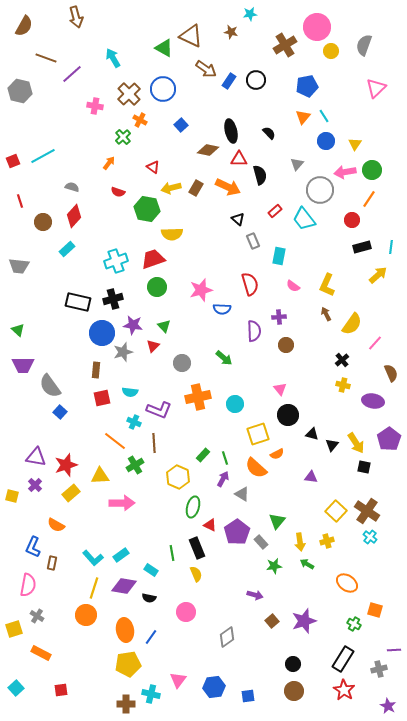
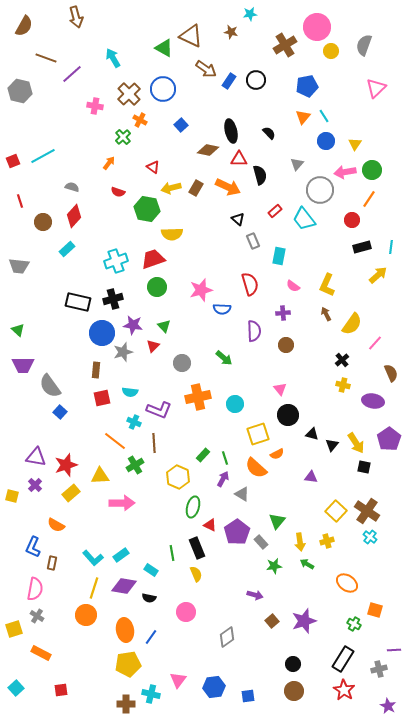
purple cross at (279, 317): moved 4 px right, 4 px up
pink semicircle at (28, 585): moved 7 px right, 4 px down
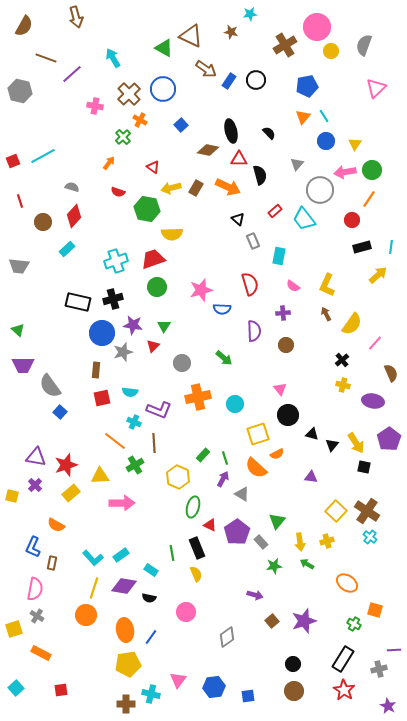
green triangle at (164, 326): rotated 16 degrees clockwise
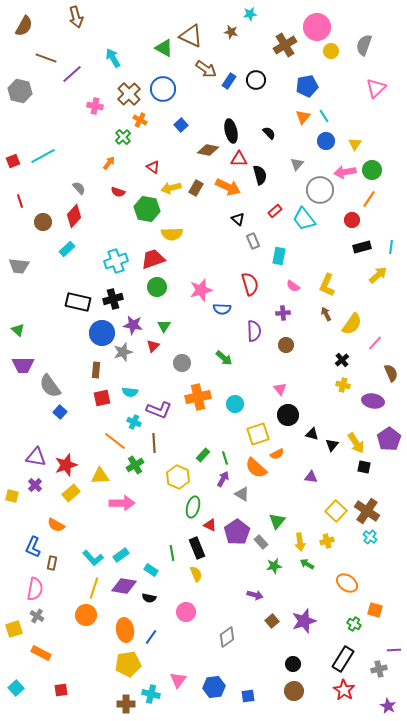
gray semicircle at (72, 187): moved 7 px right, 1 px down; rotated 32 degrees clockwise
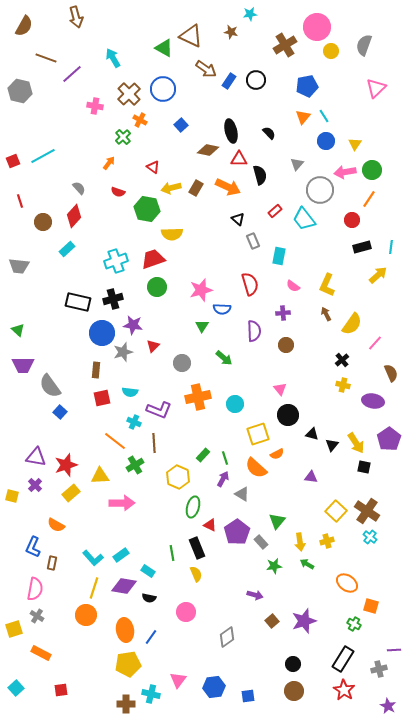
green triangle at (164, 326): moved 38 px right
cyan rectangle at (151, 570): moved 3 px left, 1 px down
orange square at (375, 610): moved 4 px left, 4 px up
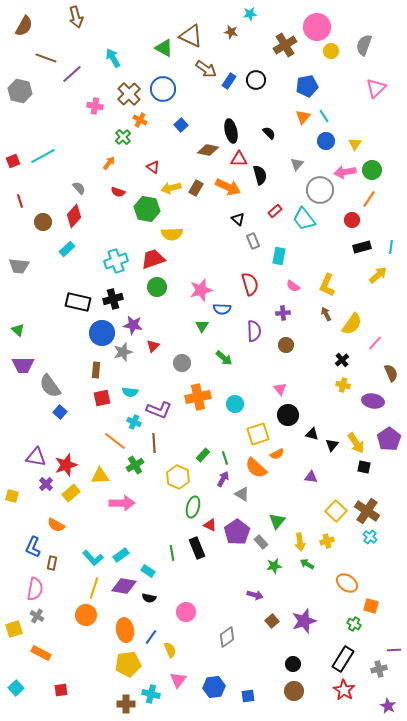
purple cross at (35, 485): moved 11 px right, 1 px up
yellow semicircle at (196, 574): moved 26 px left, 76 px down
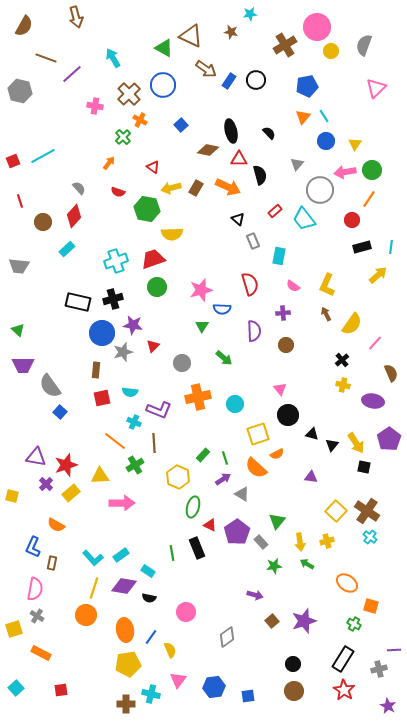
blue circle at (163, 89): moved 4 px up
purple arrow at (223, 479): rotated 28 degrees clockwise
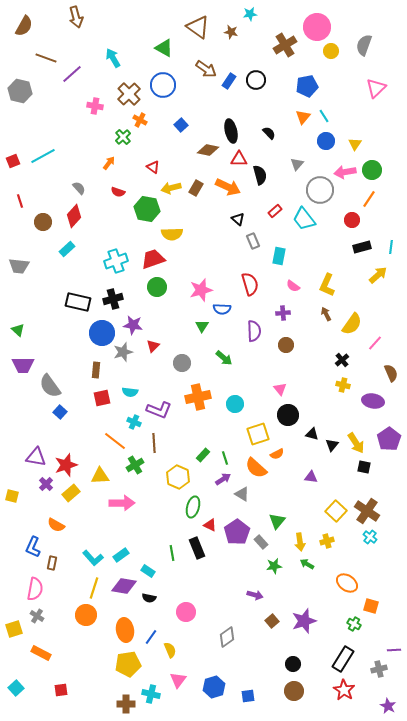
brown triangle at (191, 36): moved 7 px right, 9 px up; rotated 10 degrees clockwise
blue hexagon at (214, 687): rotated 10 degrees counterclockwise
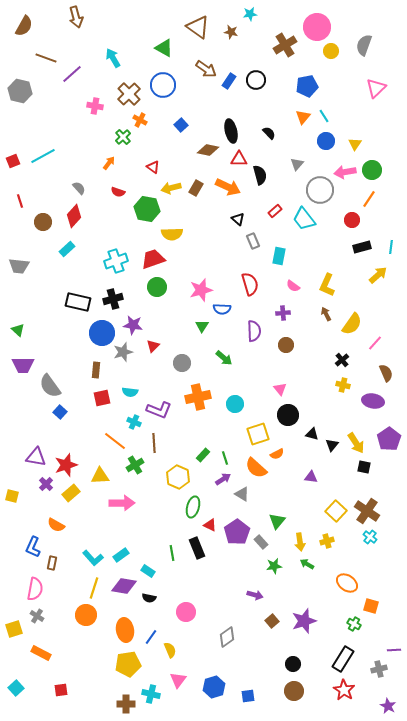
brown semicircle at (391, 373): moved 5 px left
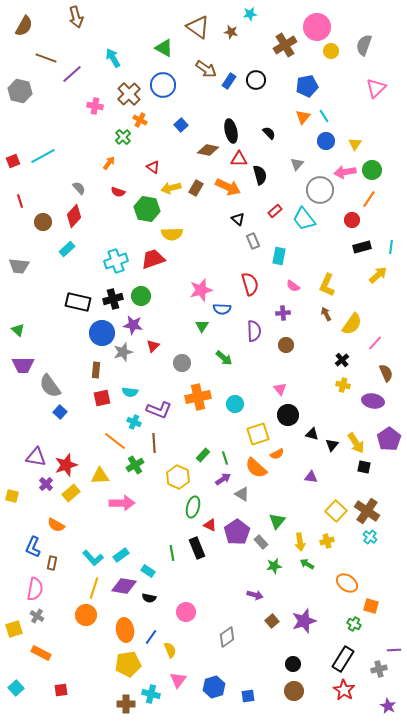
green circle at (157, 287): moved 16 px left, 9 px down
